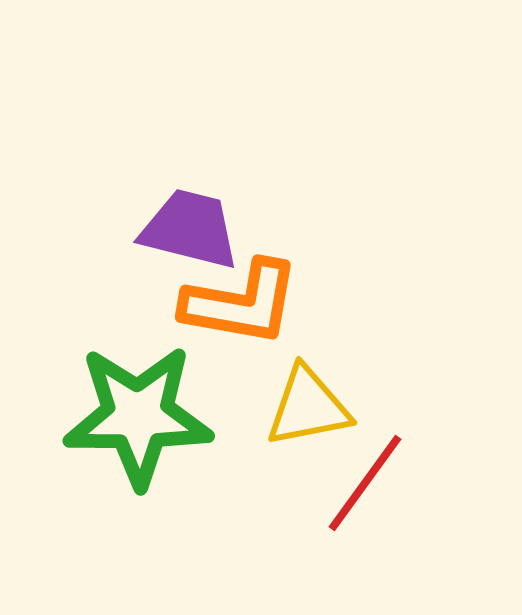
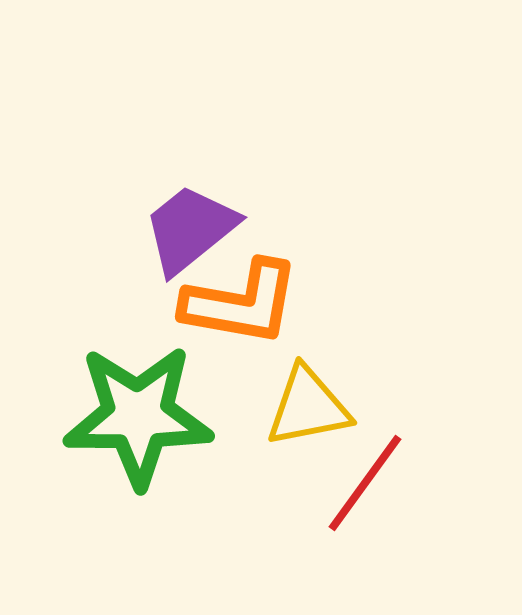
purple trapezoid: rotated 53 degrees counterclockwise
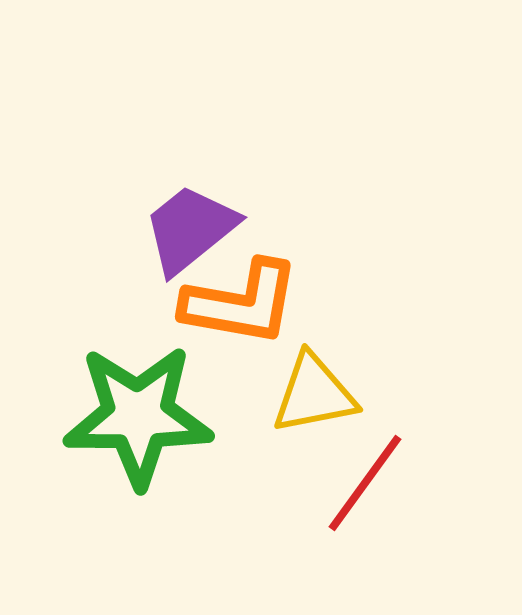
yellow triangle: moved 6 px right, 13 px up
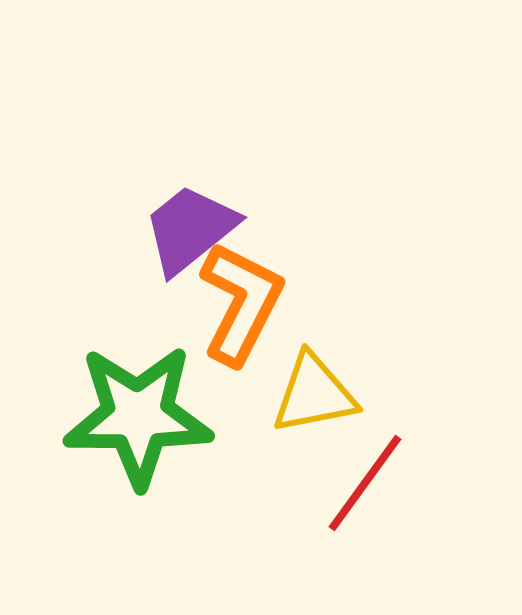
orange L-shape: rotated 73 degrees counterclockwise
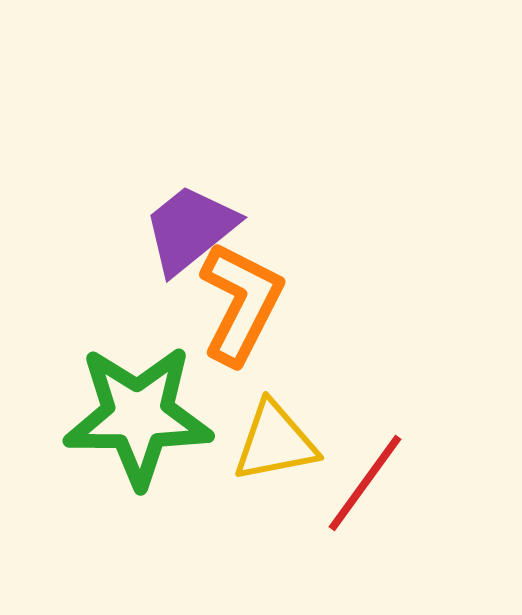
yellow triangle: moved 39 px left, 48 px down
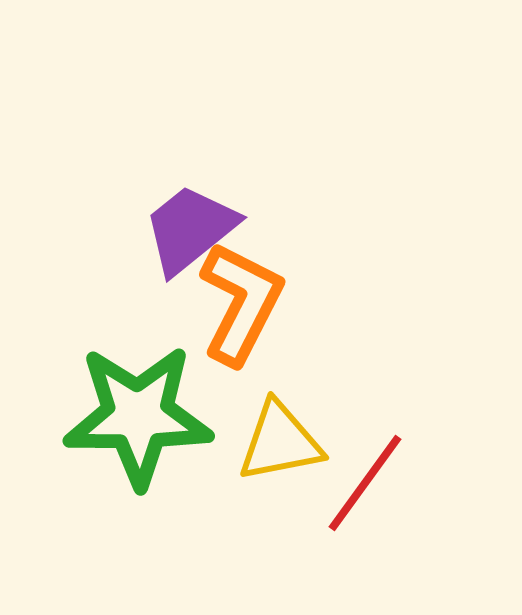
yellow triangle: moved 5 px right
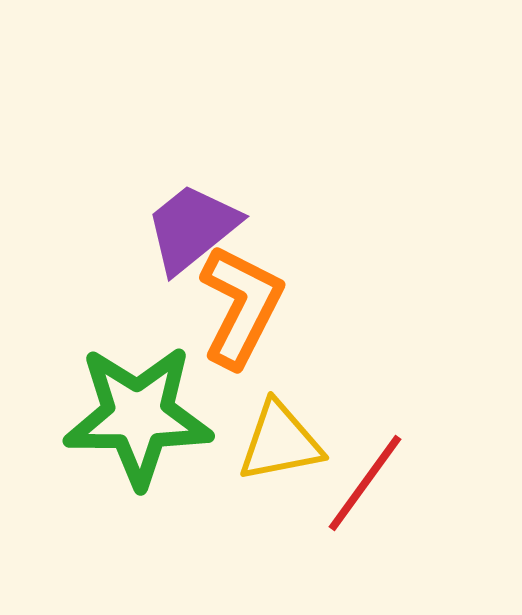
purple trapezoid: moved 2 px right, 1 px up
orange L-shape: moved 3 px down
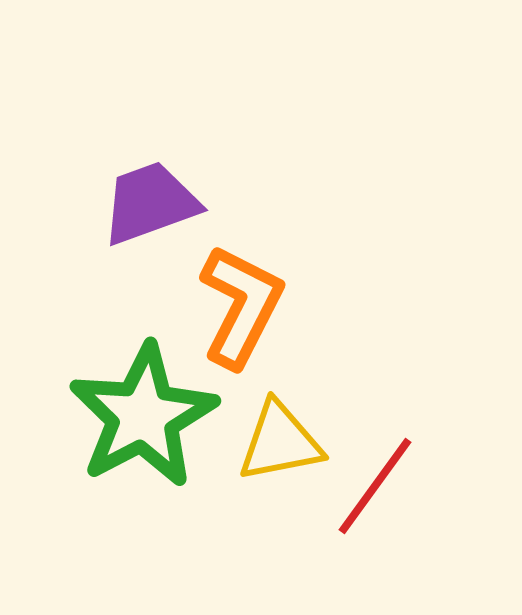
purple trapezoid: moved 42 px left, 25 px up; rotated 19 degrees clockwise
green star: moved 5 px right; rotated 28 degrees counterclockwise
red line: moved 10 px right, 3 px down
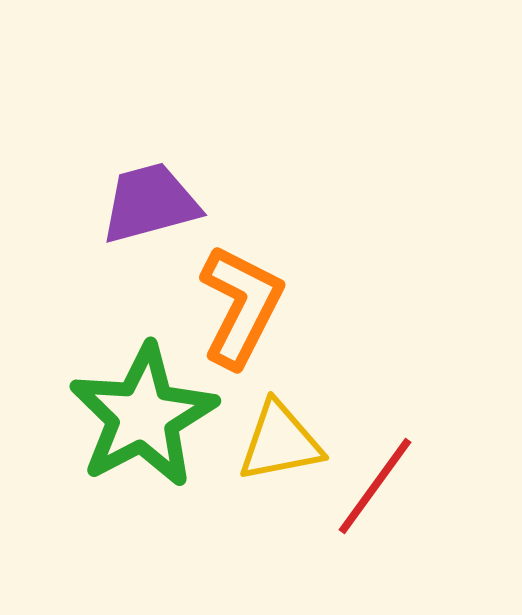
purple trapezoid: rotated 5 degrees clockwise
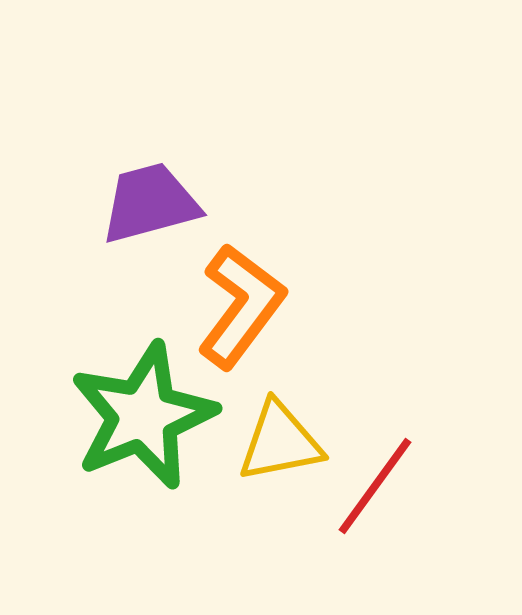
orange L-shape: rotated 10 degrees clockwise
green star: rotated 6 degrees clockwise
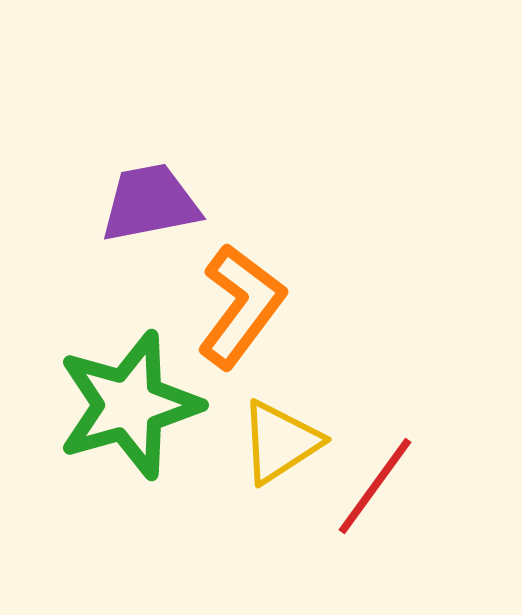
purple trapezoid: rotated 4 degrees clockwise
green star: moved 14 px left, 11 px up; rotated 6 degrees clockwise
yellow triangle: rotated 22 degrees counterclockwise
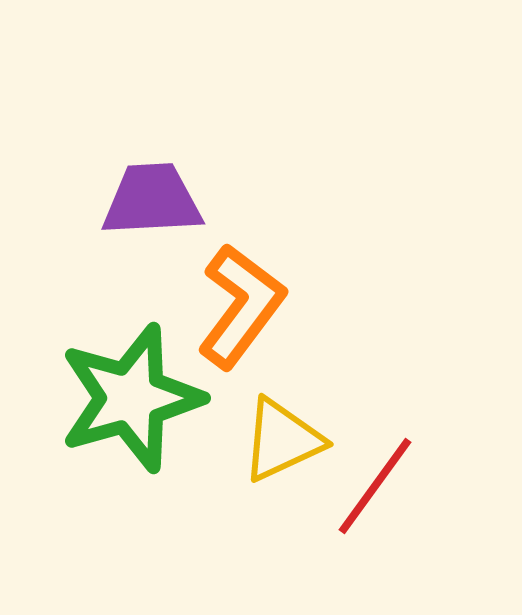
purple trapezoid: moved 2 px right, 3 px up; rotated 8 degrees clockwise
green star: moved 2 px right, 7 px up
yellow triangle: moved 2 px right, 2 px up; rotated 8 degrees clockwise
